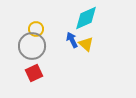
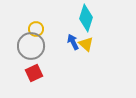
cyan diamond: rotated 48 degrees counterclockwise
blue arrow: moved 1 px right, 2 px down
gray circle: moved 1 px left
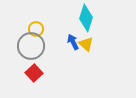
red square: rotated 18 degrees counterclockwise
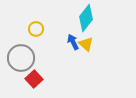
cyan diamond: rotated 20 degrees clockwise
gray circle: moved 10 px left, 12 px down
red square: moved 6 px down
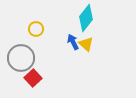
red square: moved 1 px left, 1 px up
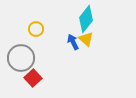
cyan diamond: moved 1 px down
yellow triangle: moved 5 px up
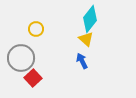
cyan diamond: moved 4 px right
blue arrow: moved 9 px right, 19 px down
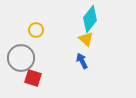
yellow circle: moved 1 px down
red square: rotated 30 degrees counterclockwise
